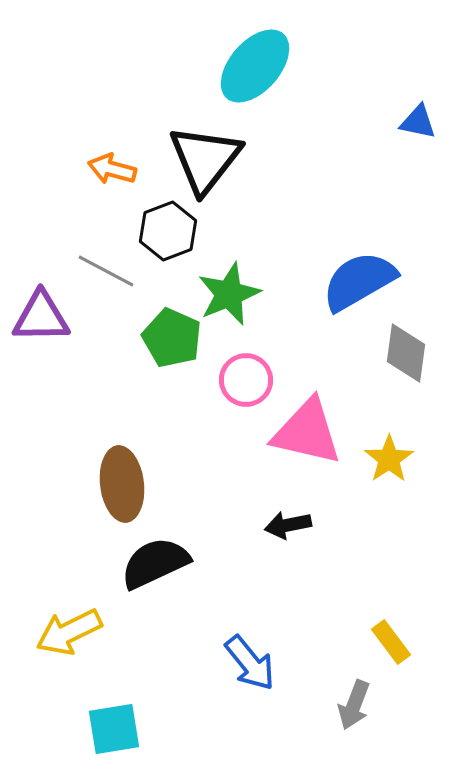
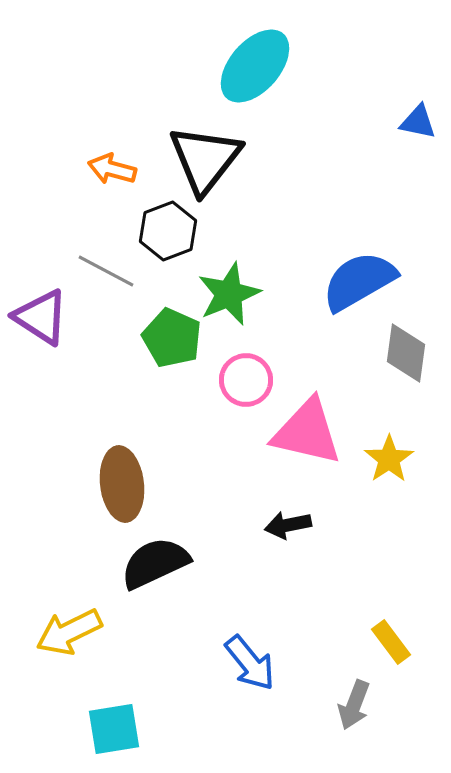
purple triangle: rotated 34 degrees clockwise
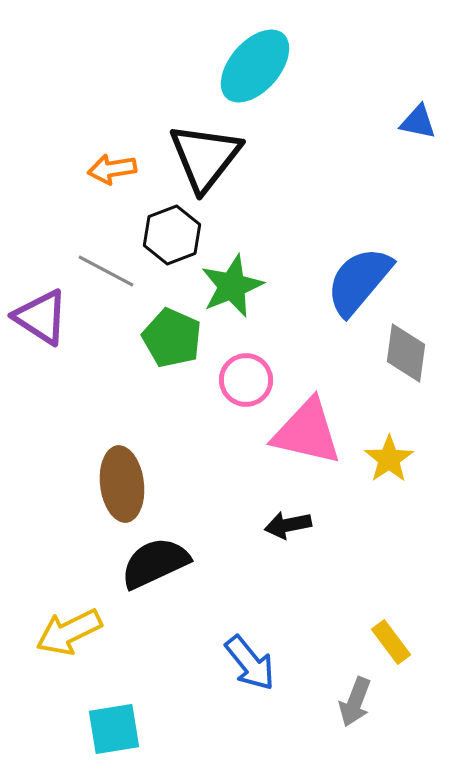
black triangle: moved 2 px up
orange arrow: rotated 24 degrees counterclockwise
black hexagon: moved 4 px right, 4 px down
blue semicircle: rotated 20 degrees counterclockwise
green star: moved 3 px right, 8 px up
gray arrow: moved 1 px right, 3 px up
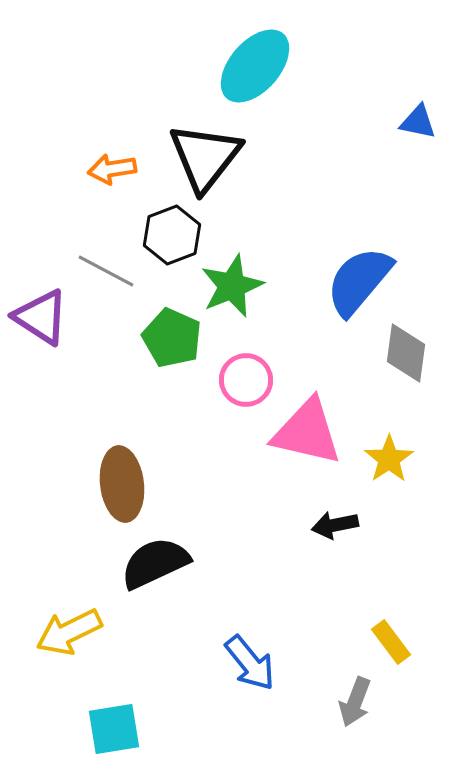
black arrow: moved 47 px right
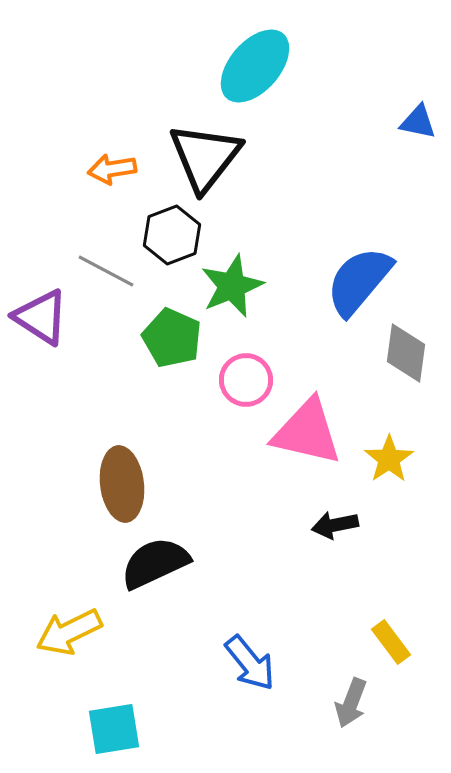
gray arrow: moved 4 px left, 1 px down
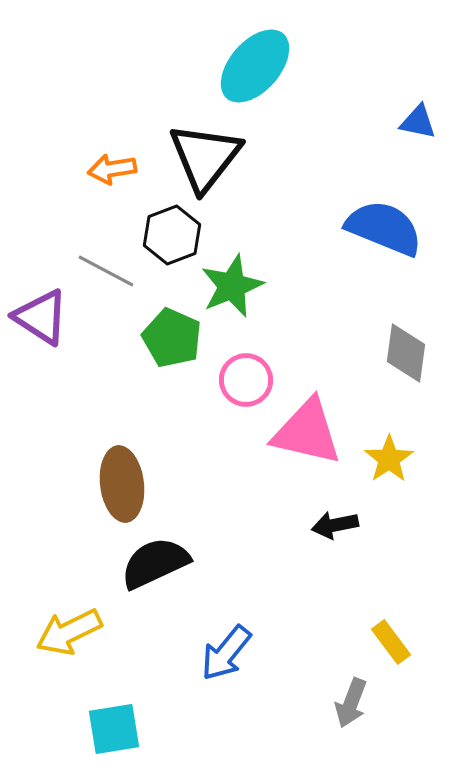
blue semicircle: moved 25 px right, 53 px up; rotated 72 degrees clockwise
blue arrow: moved 24 px left, 10 px up; rotated 78 degrees clockwise
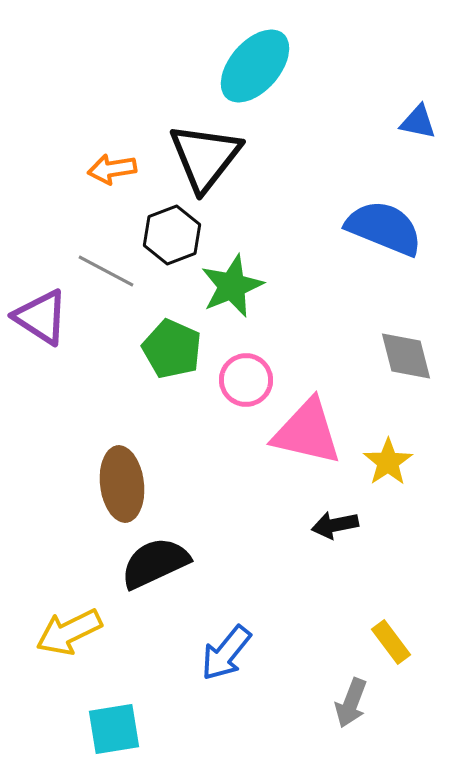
green pentagon: moved 11 px down
gray diamond: moved 3 px down; rotated 22 degrees counterclockwise
yellow star: moved 1 px left, 3 px down
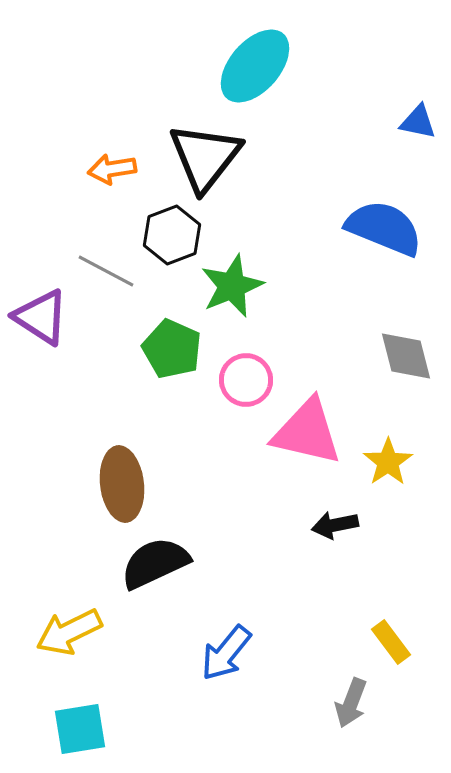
cyan square: moved 34 px left
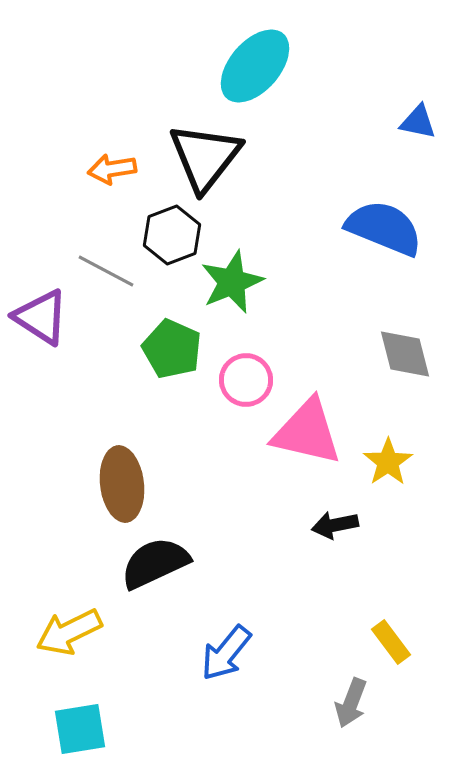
green star: moved 4 px up
gray diamond: moved 1 px left, 2 px up
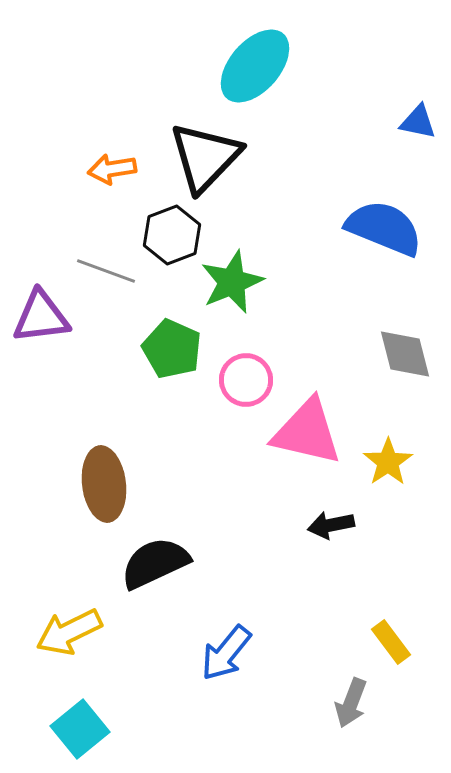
black triangle: rotated 6 degrees clockwise
gray line: rotated 8 degrees counterclockwise
purple triangle: rotated 40 degrees counterclockwise
brown ellipse: moved 18 px left
black arrow: moved 4 px left
cyan square: rotated 30 degrees counterclockwise
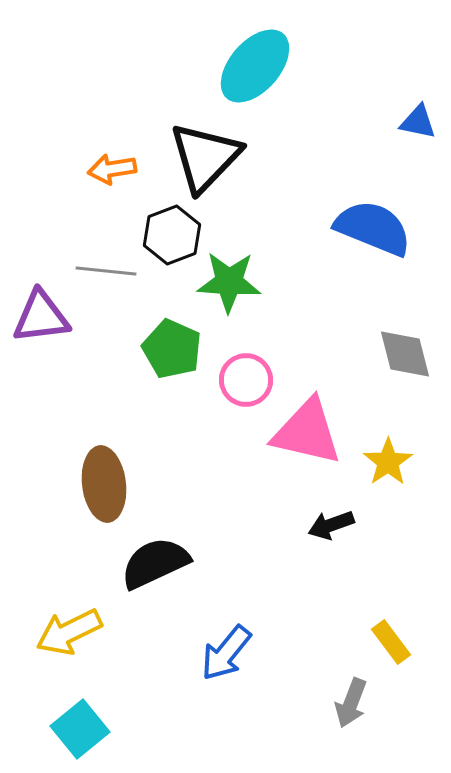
blue semicircle: moved 11 px left
gray line: rotated 14 degrees counterclockwise
green star: moved 3 px left; rotated 26 degrees clockwise
black arrow: rotated 9 degrees counterclockwise
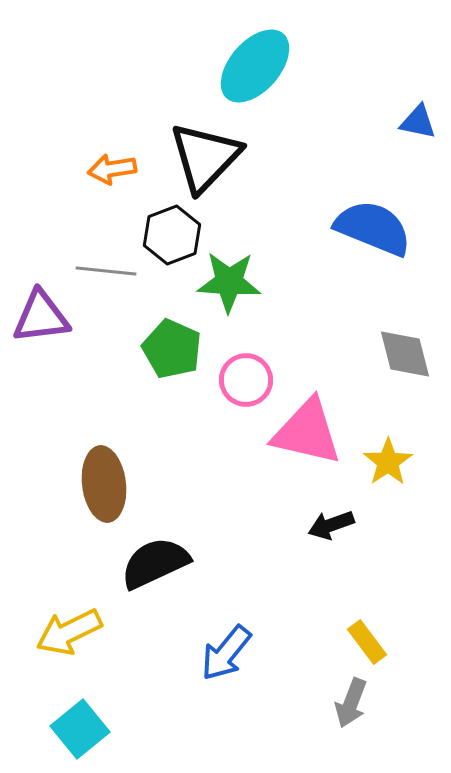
yellow rectangle: moved 24 px left
